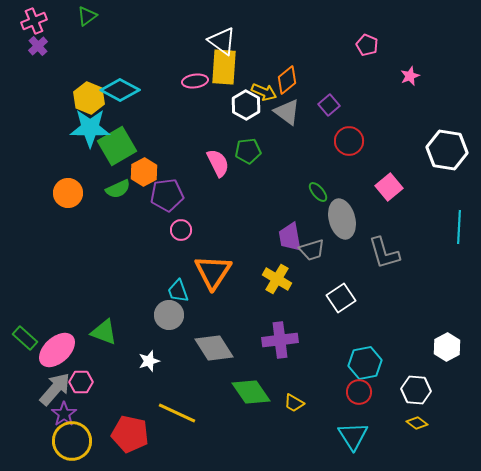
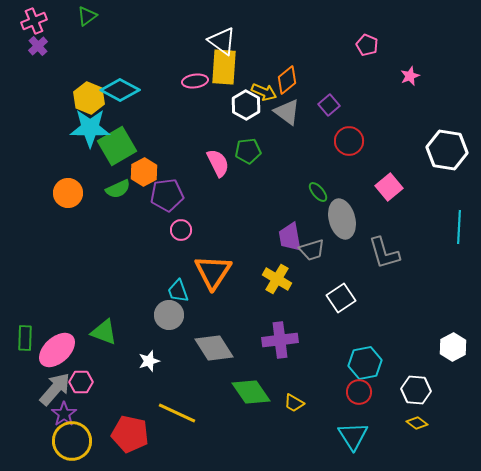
green rectangle at (25, 338): rotated 50 degrees clockwise
white hexagon at (447, 347): moved 6 px right
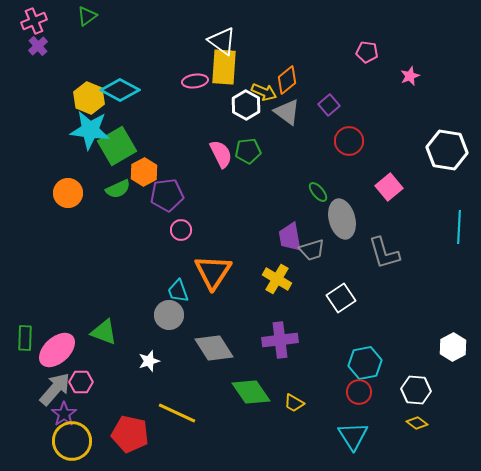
pink pentagon at (367, 45): moved 7 px down; rotated 15 degrees counterclockwise
cyan star at (90, 128): moved 2 px down; rotated 6 degrees clockwise
pink semicircle at (218, 163): moved 3 px right, 9 px up
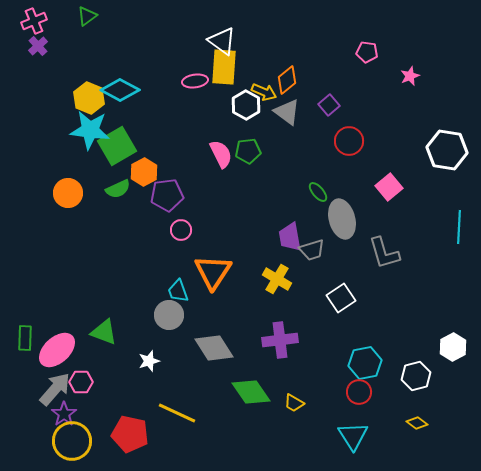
white hexagon at (416, 390): moved 14 px up; rotated 20 degrees counterclockwise
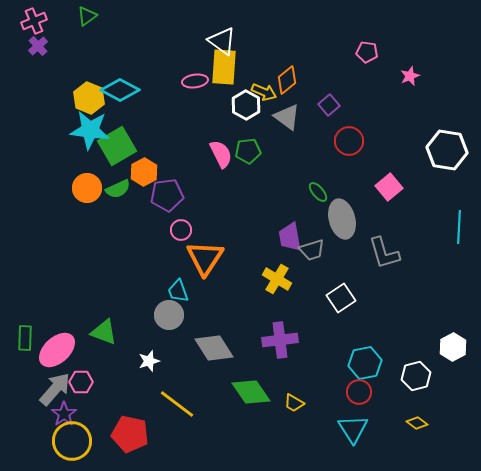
gray triangle at (287, 112): moved 5 px down
orange circle at (68, 193): moved 19 px right, 5 px up
orange triangle at (213, 272): moved 8 px left, 14 px up
yellow line at (177, 413): moved 9 px up; rotated 12 degrees clockwise
cyan triangle at (353, 436): moved 7 px up
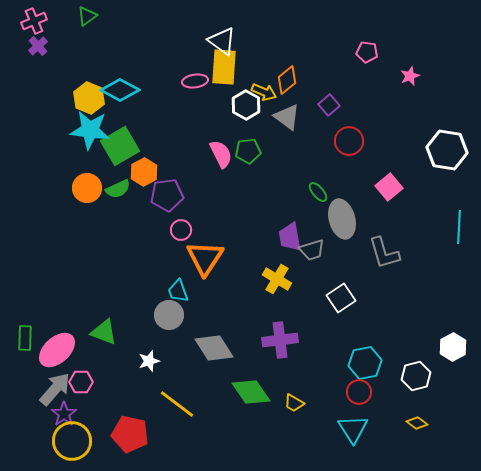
green square at (117, 146): moved 3 px right
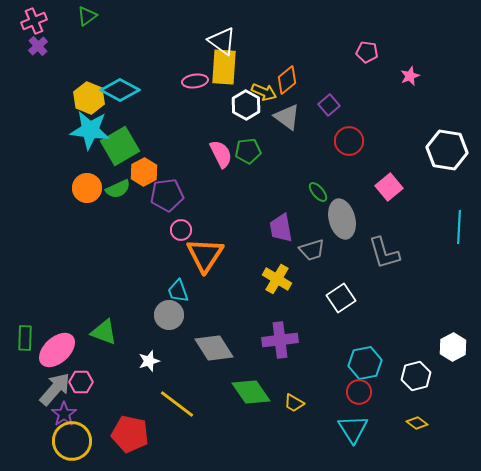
purple trapezoid at (290, 237): moved 9 px left, 9 px up
orange triangle at (205, 258): moved 3 px up
